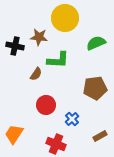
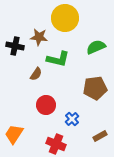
green semicircle: moved 4 px down
green L-shape: moved 1 px up; rotated 10 degrees clockwise
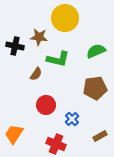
green semicircle: moved 4 px down
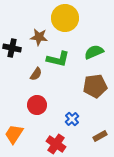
black cross: moved 3 px left, 2 px down
green semicircle: moved 2 px left, 1 px down
brown pentagon: moved 2 px up
red circle: moved 9 px left
red cross: rotated 12 degrees clockwise
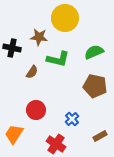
brown semicircle: moved 4 px left, 2 px up
brown pentagon: rotated 20 degrees clockwise
red circle: moved 1 px left, 5 px down
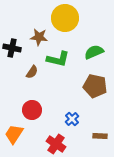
red circle: moved 4 px left
brown rectangle: rotated 32 degrees clockwise
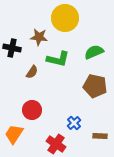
blue cross: moved 2 px right, 4 px down
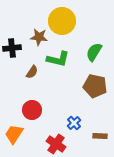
yellow circle: moved 3 px left, 3 px down
black cross: rotated 18 degrees counterclockwise
green semicircle: rotated 36 degrees counterclockwise
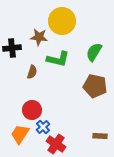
brown semicircle: rotated 16 degrees counterclockwise
blue cross: moved 31 px left, 4 px down
orange trapezoid: moved 6 px right
